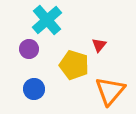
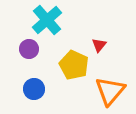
yellow pentagon: rotated 8 degrees clockwise
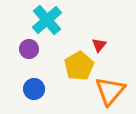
yellow pentagon: moved 5 px right, 1 px down; rotated 16 degrees clockwise
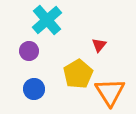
purple circle: moved 2 px down
yellow pentagon: moved 1 px left, 8 px down
orange triangle: moved 1 px down; rotated 12 degrees counterclockwise
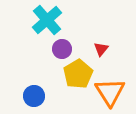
red triangle: moved 2 px right, 4 px down
purple circle: moved 33 px right, 2 px up
blue circle: moved 7 px down
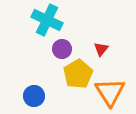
cyan cross: rotated 24 degrees counterclockwise
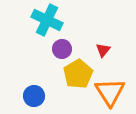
red triangle: moved 2 px right, 1 px down
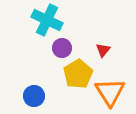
purple circle: moved 1 px up
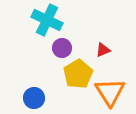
red triangle: rotated 28 degrees clockwise
blue circle: moved 2 px down
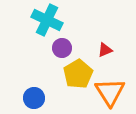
red triangle: moved 2 px right
